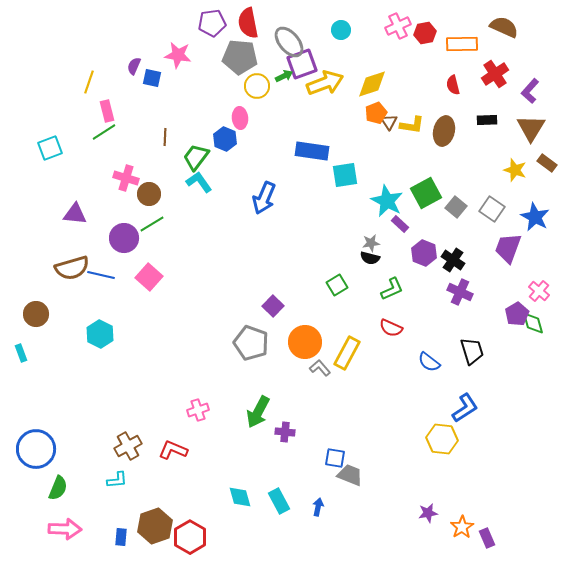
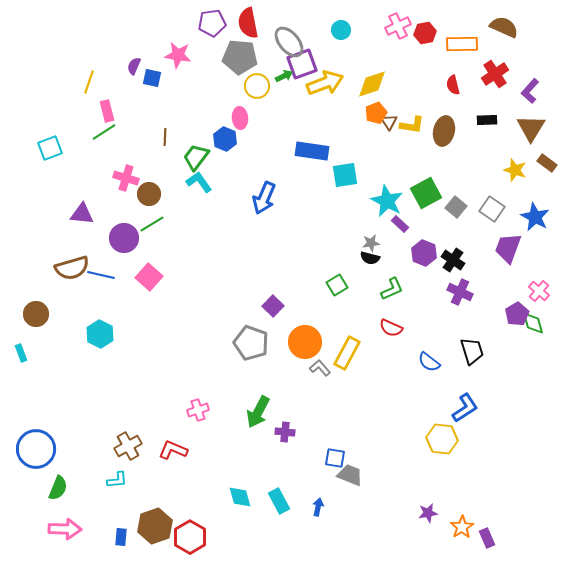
purple triangle at (75, 214): moved 7 px right
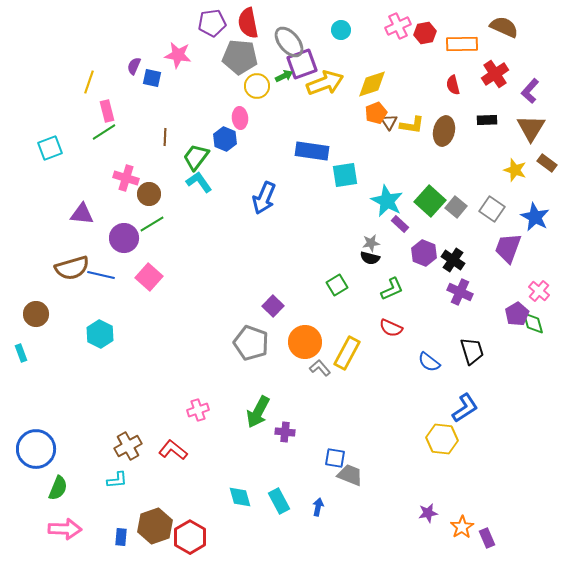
green square at (426, 193): moved 4 px right, 8 px down; rotated 20 degrees counterclockwise
red L-shape at (173, 450): rotated 16 degrees clockwise
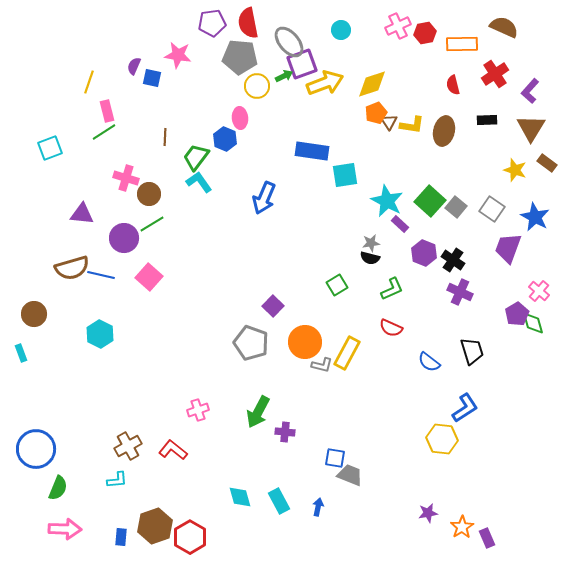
brown circle at (36, 314): moved 2 px left
gray L-shape at (320, 368): moved 2 px right, 3 px up; rotated 145 degrees clockwise
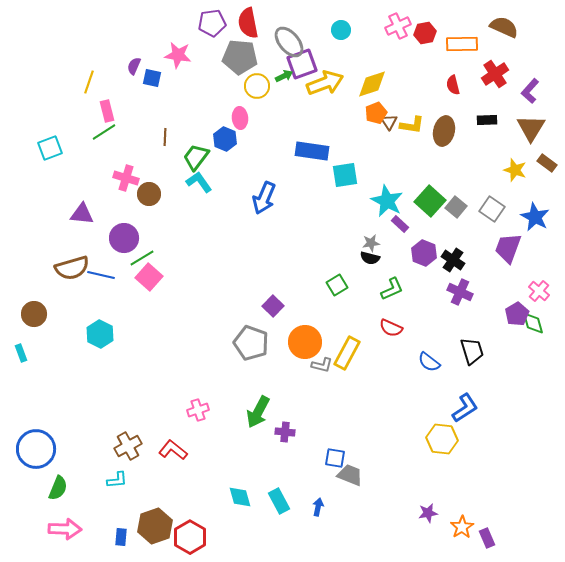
green line at (152, 224): moved 10 px left, 34 px down
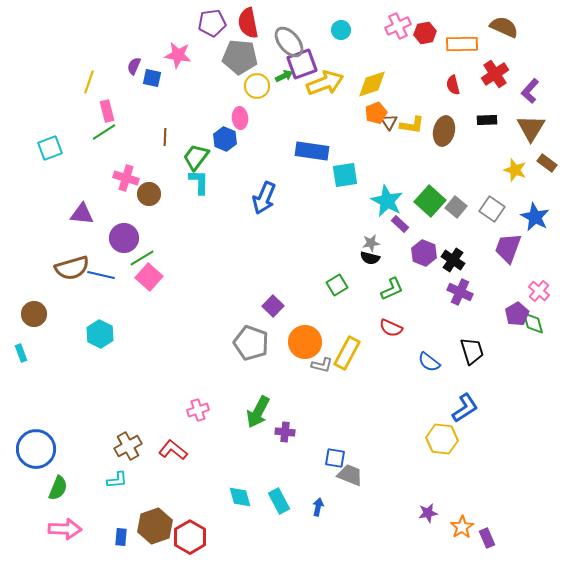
cyan L-shape at (199, 182): rotated 36 degrees clockwise
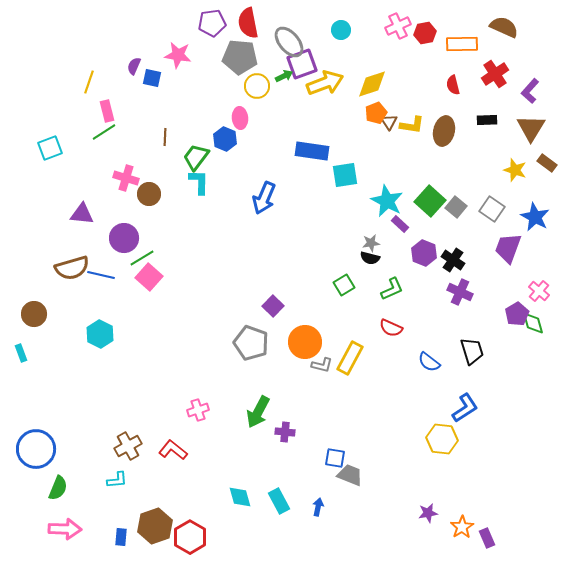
green square at (337, 285): moved 7 px right
yellow rectangle at (347, 353): moved 3 px right, 5 px down
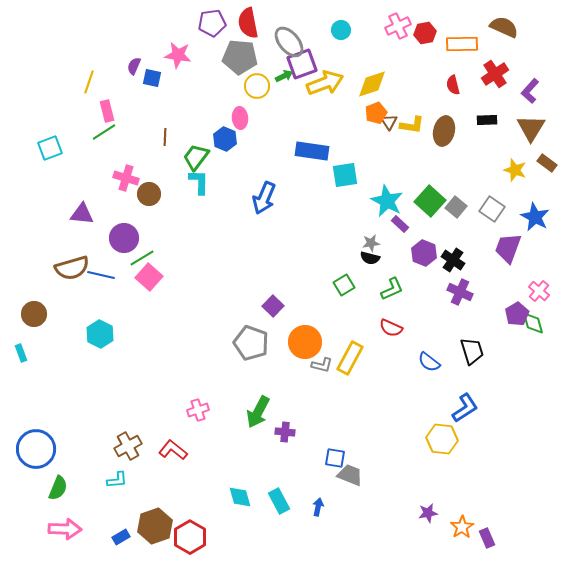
blue rectangle at (121, 537): rotated 54 degrees clockwise
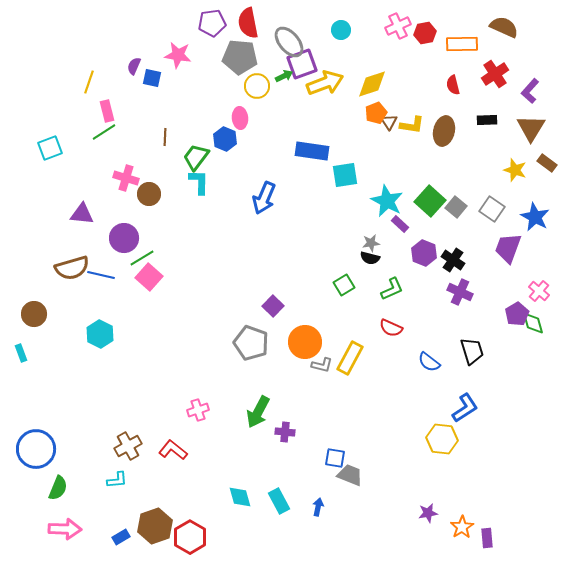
purple rectangle at (487, 538): rotated 18 degrees clockwise
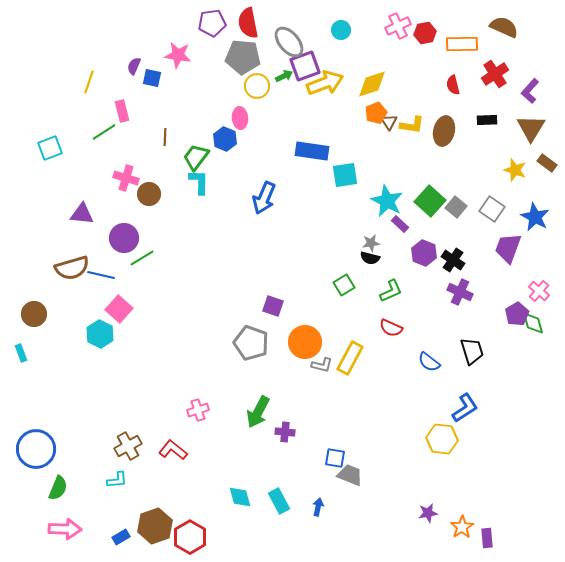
gray pentagon at (240, 57): moved 3 px right
purple square at (302, 64): moved 3 px right, 2 px down
pink rectangle at (107, 111): moved 15 px right
pink square at (149, 277): moved 30 px left, 32 px down
green L-shape at (392, 289): moved 1 px left, 2 px down
purple square at (273, 306): rotated 25 degrees counterclockwise
